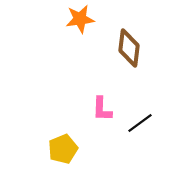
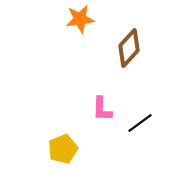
brown diamond: rotated 36 degrees clockwise
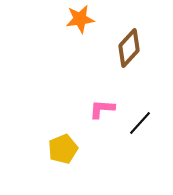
pink L-shape: rotated 92 degrees clockwise
black line: rotated 12 degrees counterclockwise
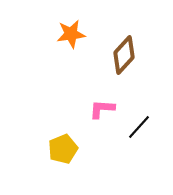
orange star: moved 9 px left, 15 px down
brown diamond: moved 5 px left, 7 px down
black line: moved 1 px left, 4 px down
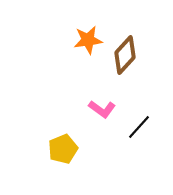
orange star: moved 17 px right, 6 px down
brown diamond: moved 1 px right
pink L-shape: rotated 148 degrees counterclockwise
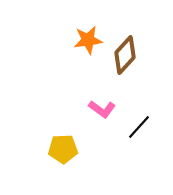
yellow pentagon: rotated 20 degrees clockwise
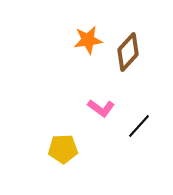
brown diamond: moved 3 px right, 3 px up
pink L-shape: moved 1 px left, 1 px up
black line: moved 1 px up
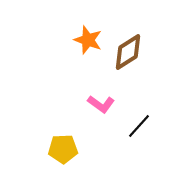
orange star: rotated 28 degrees clockwise
brown diamond: rotated 15 degrees clockwise
pink L-shape: moved 4 px up
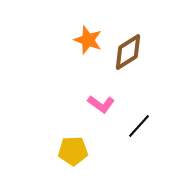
yellow pentagon: moved 10 px right, 2 px down
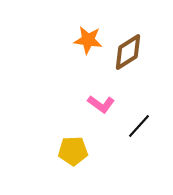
orange star: rotated 12 degrees counterclockwise
